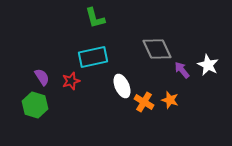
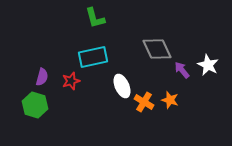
purple semicircle: rotated 48 degrees clockwise
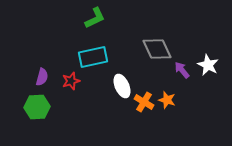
green L-shape: rotated 100 degrees counterclockwise
orange star: moved 3 px left
green hexagon: moved 2 px right, 2 px down; rotated 20 degrees counterclockwise
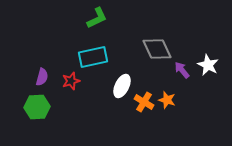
green L-shape: moved 2 px right
white ellipse: rotated 50 degrees clockwise
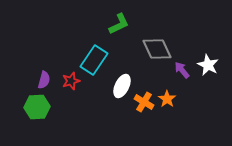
green L-shape: moved 22 px right, 6 px down
cyan rectangle: moved 1 px right, 3 px down; rotated 44 degrees counterclockwise
purple semicircle: moved 2 px right, 3 px down
orange star: moved 1 px up; rotated 18 degrees clockwise
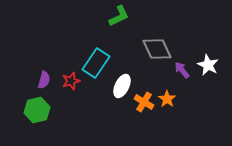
green L-shape: moved 8 px up
cyan rectangle: moved 2 px right, 3 px down
green hexagon: moved 3 px down; rotated 10 degrees counterclockwise
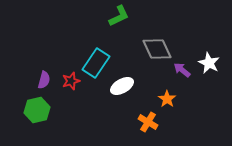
white star: moved 1 px right, 2 px up
purple arrow: rotated 12 degrees counterclockwise
white ellipse: rotated 35 degrees clockwise
orange cross: moved 4 px right, 20 px down
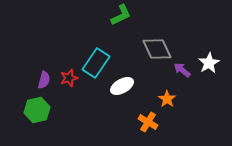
green L-shape: moved 2 px right, 1 px up
white star: rotated 15 degrees clockwise
red star: moved 2 px left, 3 px up
